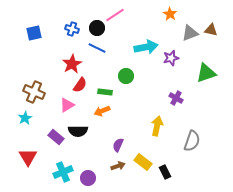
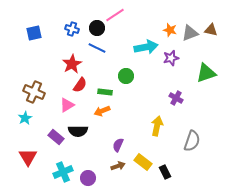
orange star: moved 16 px down; rotated 16 degrees counterclockwise
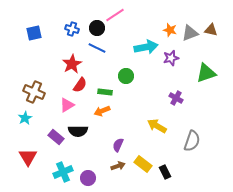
yellow arrow: rotated 72 degrees counterclockwise
yellow rectangle: moved 2 px down
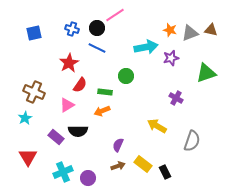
red star: moved 3 px left, 1 px up
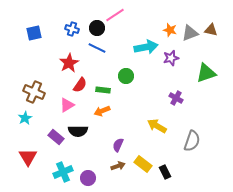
green rectangle: moved 2 px left, 2 px up
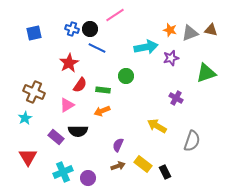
black circle: moved 7 px left, 1 px down
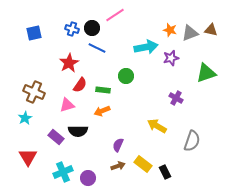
black circle: moved 2 px right, 1 px up
pink triangle: rotated 14 degrees clockwise
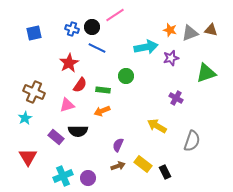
black circle: moved 1 px up
cyan cross: moved 4 px down
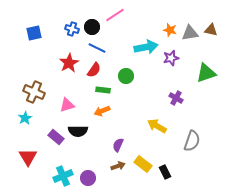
gray triangle: rotated 12 degrees clockwise
red semicircle: moved 14 px right, 15 px up
